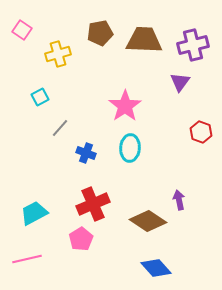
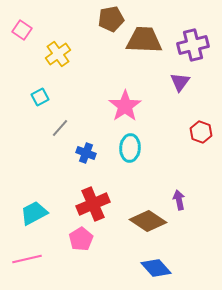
brown pentagon: moved 11 px right, 14 px up
yellow cross: rotated 20 degrees counterclockwise
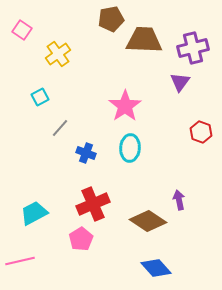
purple cross: moved 3 px down
pink line: moved 7 px left, 2 px down
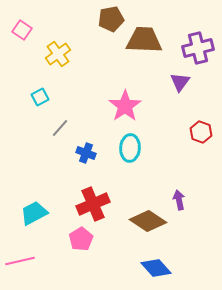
purple cross: moved 5 px right
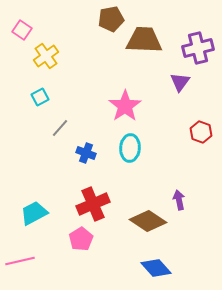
yellow cross: moved 12 px left, 2 px down
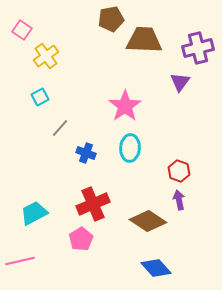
red hexagon: moved 22 px left, 39 px down
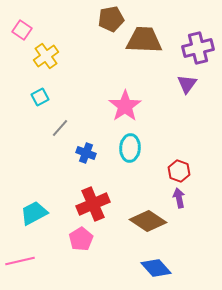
purple triangle: moved 7 px right, 2 px down
purple arrow: moved 2 px up
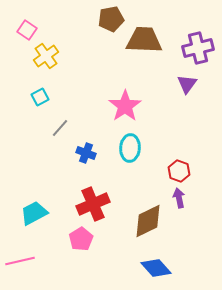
pink square: moved 5 px right
brown diamond: rotated 60 degrees counterclockwise
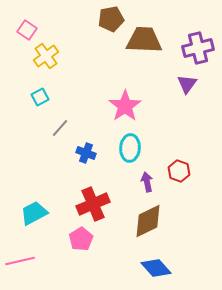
purple arrow: moved 32 px left, 16 px up
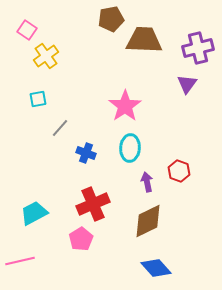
cyan square: moved 2 px left, 2 px down; rotated 18 degrees clockwise
